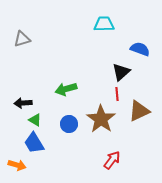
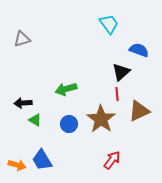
cyan trapezoid: moved 5 px right; rotated 55 degrees clockwise
blue semicircle: moved 1 px left, 1 px down
blue trapezoid: moved 8 px right, 17 px down
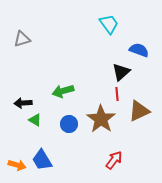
green arrow: moved 3 px left, 2 px down
red arrow: moved 2 px right
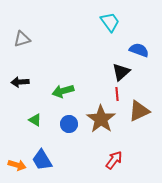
cyan trapezoid: moved 1 px right, 2 px up
black arrow: moved 3 px left, 21 px up
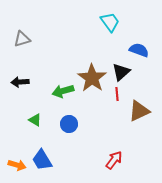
brown star: moved 9 px left, 41 px up
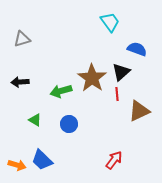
blue semicircle: moved 2 px left, 1 px up
green arrow: moved 2 px left
blue trapezoid: rotated 15 degrees counterclockwise
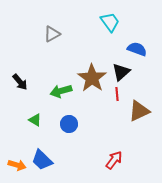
gray triangle: moved 30 px right, 5 px up; rotated 12 degrees counterclockwise
black arrow: rotated 126 degrees counterclockwise
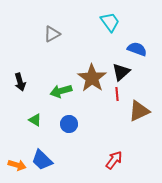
black arrow: rotated 24 degrees clockwise
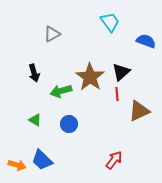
blue semicircle: moved 9 px right, 8 px up
brown star: moved 2 px left, 1 px up
black arrow: moved 14 px right, 9 px up
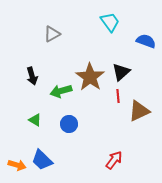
black arrow: moved 2 px left, 3 px down
red line: moved 1 px right, 2 px down
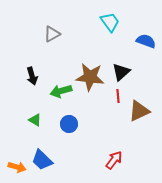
brown star: rotated 28 degrees counterclockwise
orange arrow: moved 2 px down
